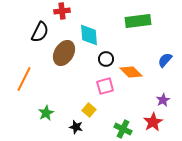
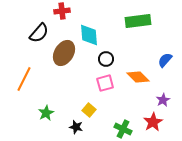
black semicircle: moved 1 px left, 1 px down; rotated 15 degrees clockwise
orange diamond: moved 7 px right, 5 px down
pink square: moved 3 px up
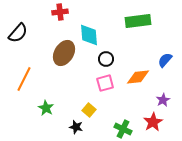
red cross: moved 2 px left, 1 px down
black semicircle: moved 21 px left
orange diamond: rotated 50 degrees counterclockwise
green star: moved 5 px up; rotated 14 degrees counterclockwise
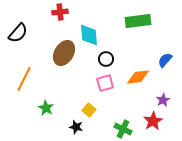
red star: moved 1 px up
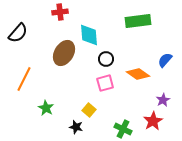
orange diamond: moved 3 px up; rotated 40 degrees clockwise
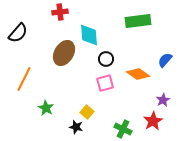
yellow square: moved 2 px left, 2 px down
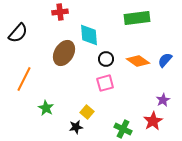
green rectangle: moved 1 px left, 3 px up
orange diamond: moved 13 px up
black star: rotated 24 degrees counterclockwise
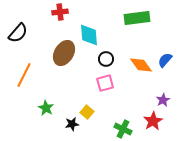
orange diamond: moved 3 px right, 4 px down; rotated 20 degrees clockwise
orange line: moved 4 px up
black star: moved 4 px left, 3 px up
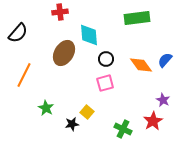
purple star: rotated 16 degrees counterclockwise
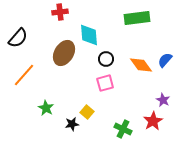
black semicircle: moved 5 px down
orange line: rotated 15 degrees clockwise
